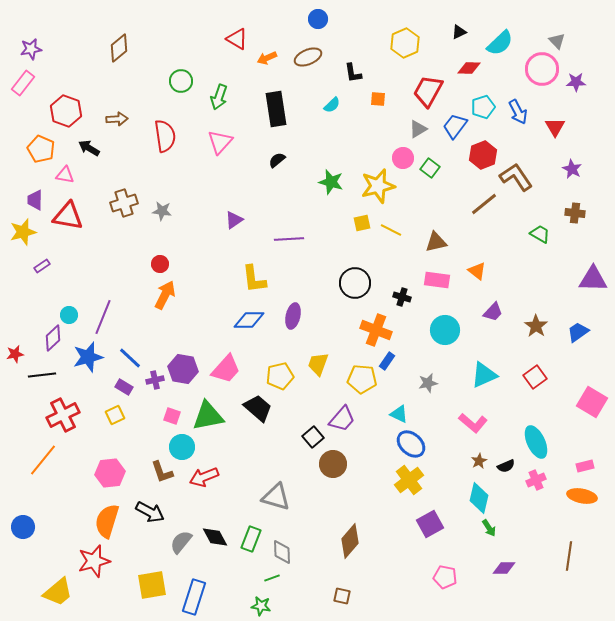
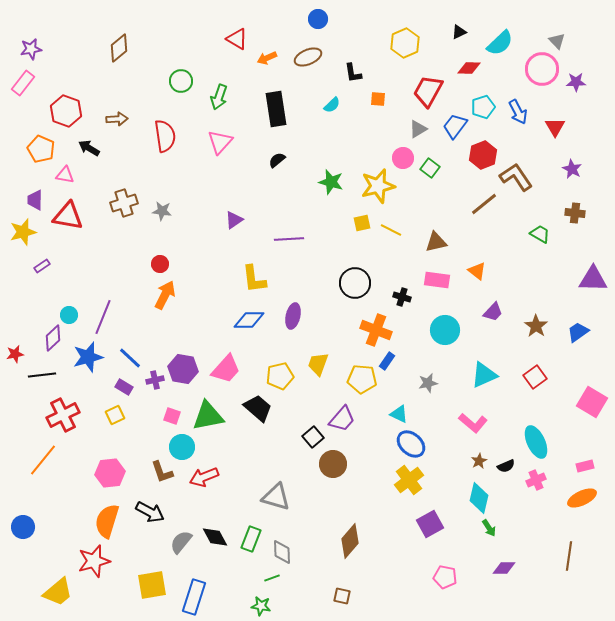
orange ellipse at (582, 496): moved 2 px down; rotated 36 degrees counterclockwise
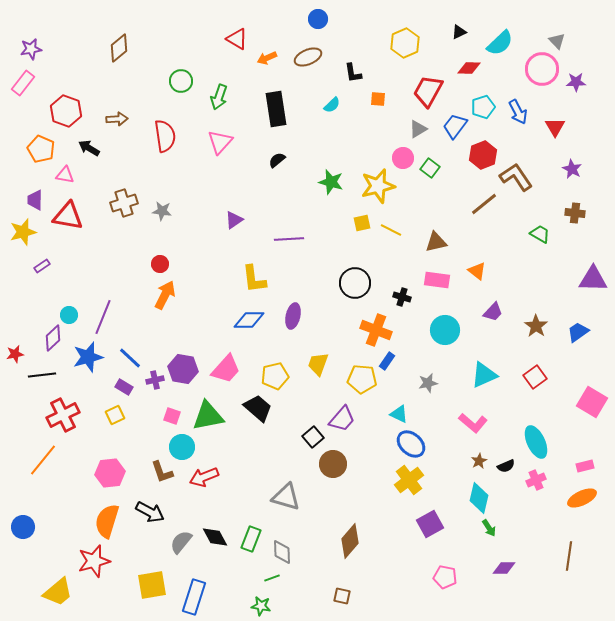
yellow pentagon at (280, 376): moved 5 px left
gray triangle at (276, 497): moved 10 px right
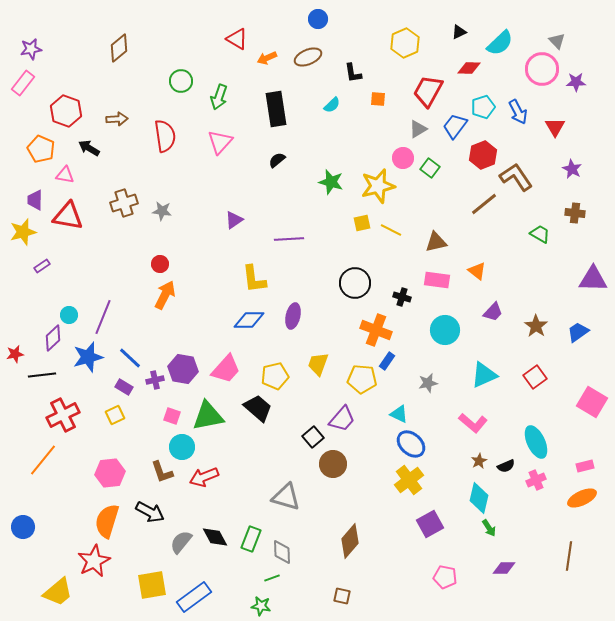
red star at (94, 561): rotated 12 degrees counterclockwise
blue rectangle at (194, 597): rotated 36 degrees clockwise
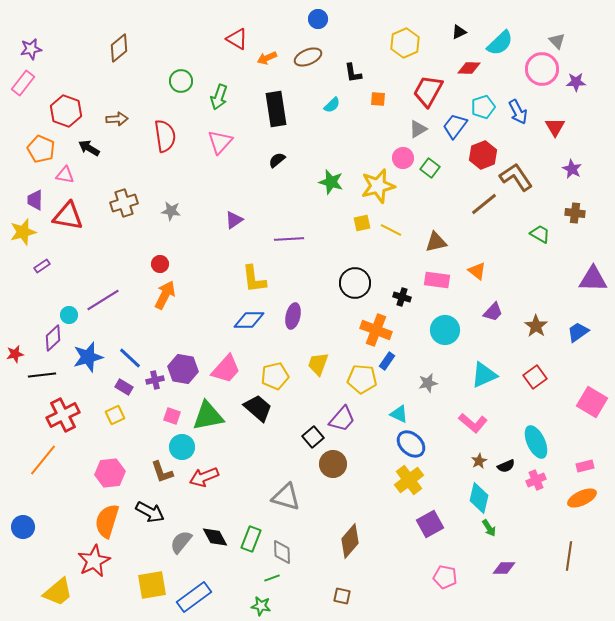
gray star at (162, 211): moved 9 px right
purple line at (103, 317): moved 17 px up; rotated 36 degrees clockwise
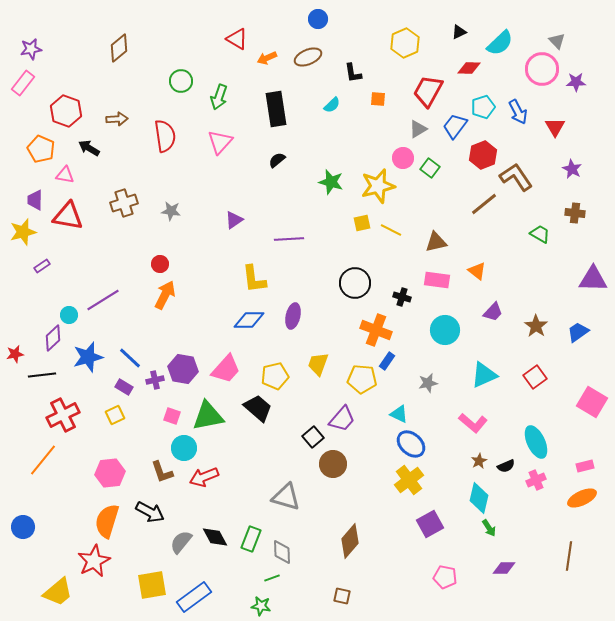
cyan circle at (182, 447): moved 2 px right, 1 px down
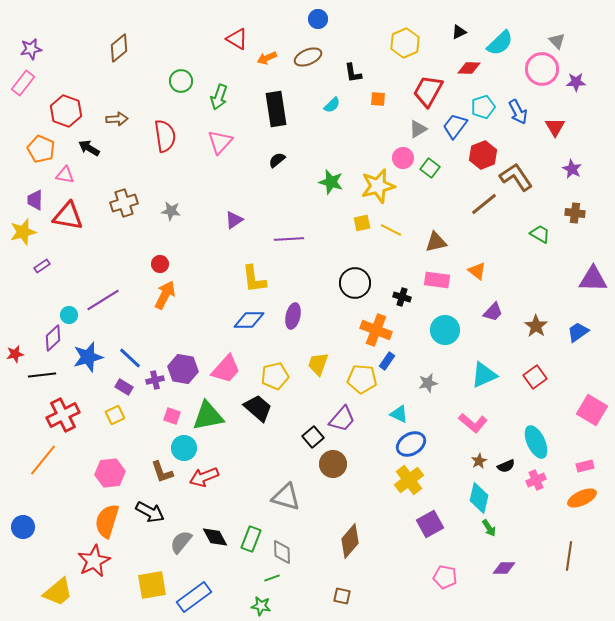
pink square at (592, 402): moved 8 px down
blue ellipse at (411, 444): rotated 72 degrees counterclockwise
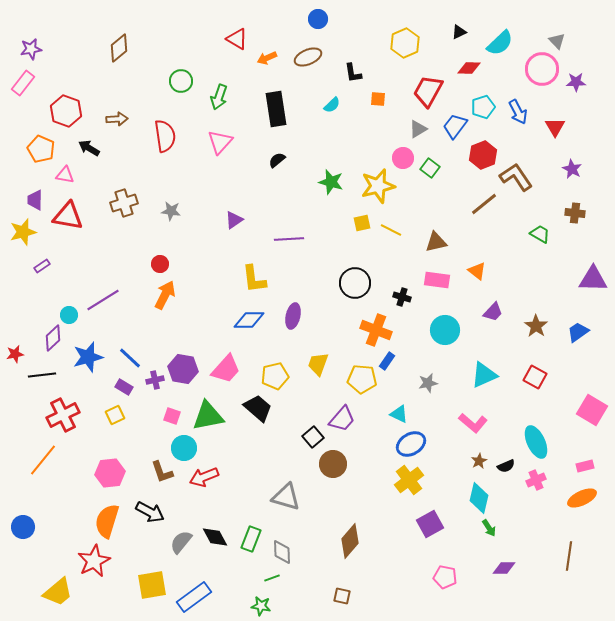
red square at (535, 377): rotated 25 degrees counterclockwise
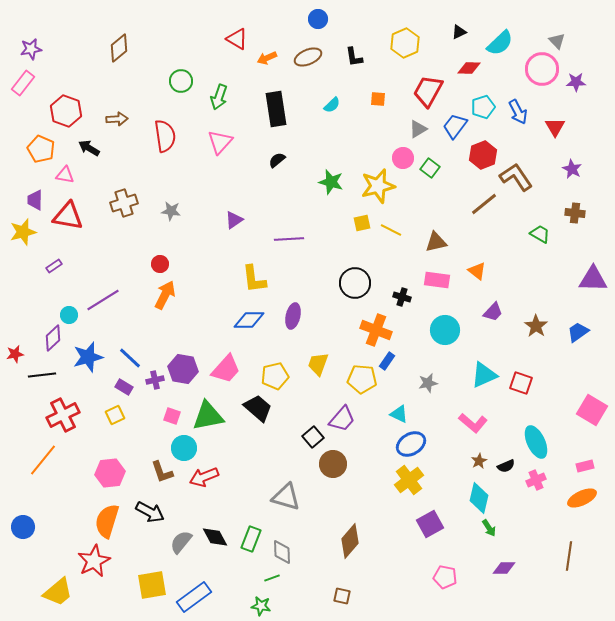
black L-shape at (353, 73): moved 1 px right, 16 px up
purple rectangle at (42, 266): moved 12 px right
red square at (535, 377): moved 14 px left, 6 px down; rotated 10 degrees counterclockwise
